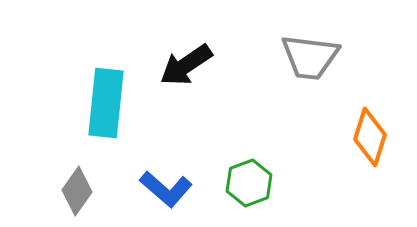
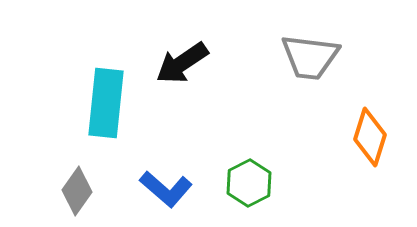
black arrow: moved 4 px left, 2 px up
green hexagon: rotated 6 degrees counterclockwise
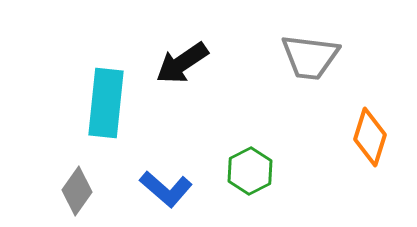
green hexagon: moved 1 px right, 12 px up
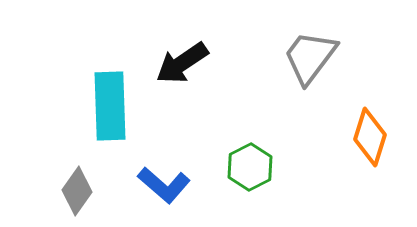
gray trapezoid: rotated 120 degrees clockwise
cyan rectangle: moved 4 px right, 3 px down; rotated 8 degrees counterclockwise
green hexagon: moved 4 px up
blue L-shape: moved 2 px left, 4 px up
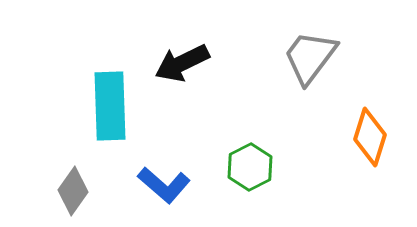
black arrow: rotated 8 degrees clockwise
gray diamond: moved 4 px left
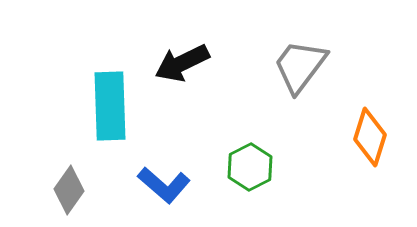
gray trapezoid: moved 10 px left, 9 px down
gray diamond: moved 4 px left, 1 px up
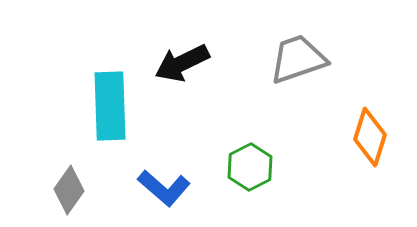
gray trapezoid: moved 2 px left, 7 px up; rotated 34 degrees clockwise
blue L-shape: moved 3 px down
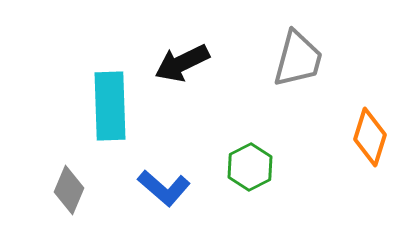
gray trapezoid: rotated 124 degrees clockwise
gray diamond: rotated 12 degrees counterclockwise
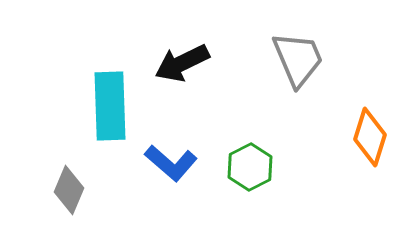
gray trapezoid: rotated 38 degrees counterclockwise
blue L-shape: moved 7 px right, 25 px up
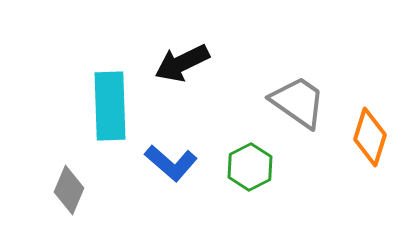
gray trapezoid: moved 43 px down; rotated 32 degrees counterclockwise
